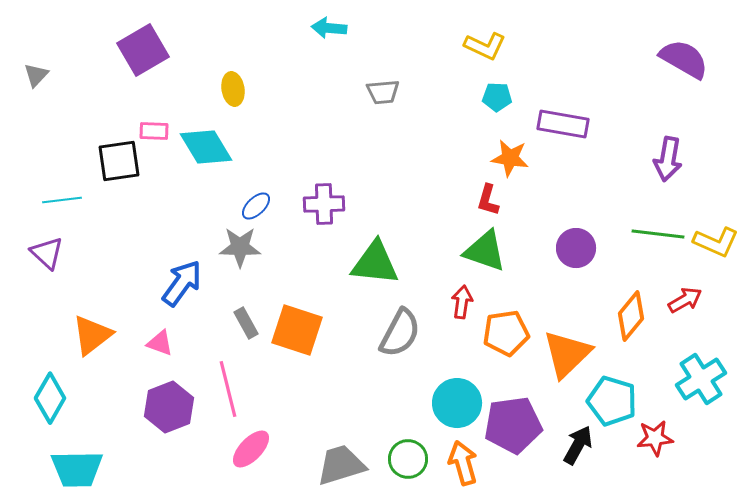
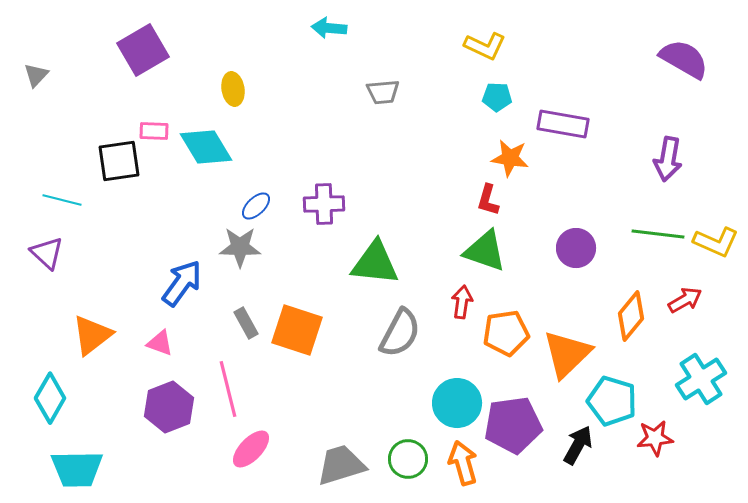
cyan line at (62, 200): rotated 21 degrees clockwise
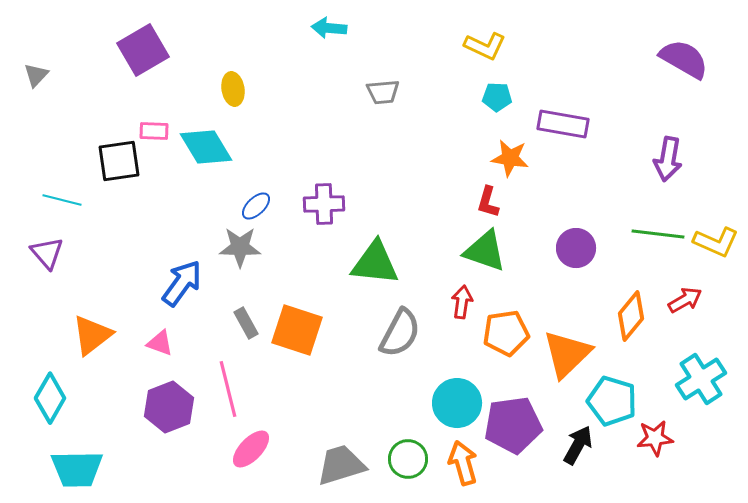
red L-shape at (488, 200): moved 2 px down
purple triangle at (47, 253): rotated 6 degrees clockwise
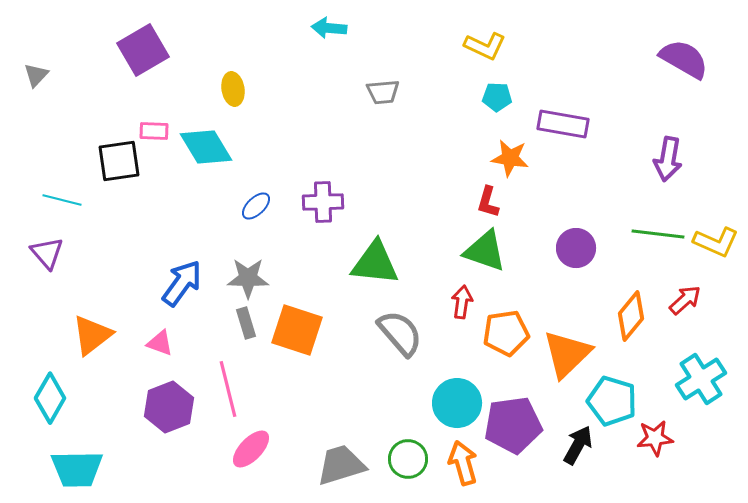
purple cross at (324, 204): moved 1 px left, 2 px up
gray star at (240, 247): moved 8 px right, 31 px down
red arrow at (685, 300): rotated 12 degrees counterclockwise
gray rectangle at (246, 323): rotated 12 degrees clockwise
gray semicircle at (400, 333): rotated 69 degrees counterclockwise
